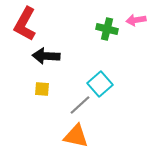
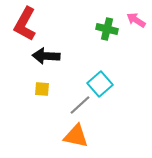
pink arrow: rotated 42 degrees clockwise
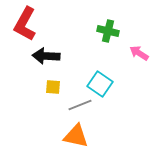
pink arrow: moved 3 px right, 33 px down
green cross: moved 1 px right, 2 px down
cyan square: rotated 15 degrees counterclockwise
yellow square: moved 11 px right, 2 px up
gray line: rotated 20 degrees clockwise
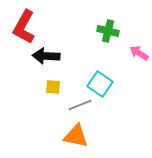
red L-shape: moved 1 px left, 3 px down
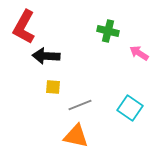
cyan square: moved 30 px right, 24 px down
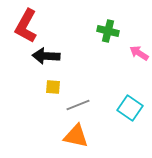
red L-shape: moved 2 px right, 1 px up
gray line: moved 2 px left
